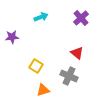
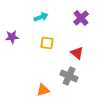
yellow square: moved 11 px right, 23 px up; rotated 24 degrees counterclockwise
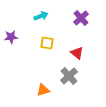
cyan arrow: moved 1 px up
purple star: moved 1 px left
gray cross: rotated 24 degrees clockwise
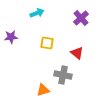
cyan arrow: moved 4 px left, 3 px up
gray cross: moved 6 px left, 1 px up; rotated 36 degrees counterclockwise
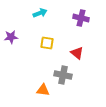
cyan arrow: moved 3 px right
purple cross: rotated 35 degrees counterclockwise
orange triangle: rotated 24 degrees clockwise
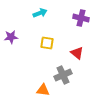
gray cross: rotated 36 degrees counterclockwise
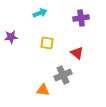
purple cross: rotated 21 degrees counterclockwise
